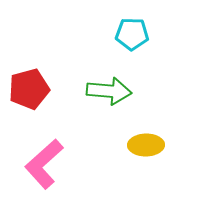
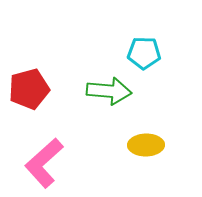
cyan pentagon: moved 12 px right, 19 px down
pink L-shape: moved 1 px up
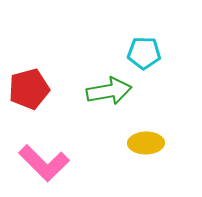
green arrow: rotated 15 degrees counterclockwise
yellow ellipse: moved 2 px up
pink L-shape: rotated 93 degrees counterclockwise
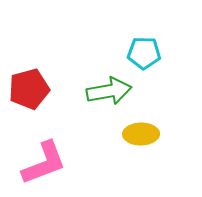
yellow ellipse: moved 5 px left, 9 px up
pink L-shape: rotated 66 degrees counterclockwise
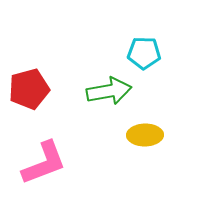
yellow ellipse: moved 4 px right, 1 px down
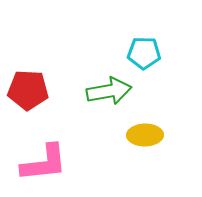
red pentagon: moved 1 px left, 1 px down; rotated 18 degrees clockwise
pink L-shape: rotated 15 degrees clockwise
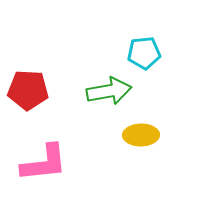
cyan pentagon: rotated 8 degrees counterclockwise
yellow ellipse: moved 4 px left
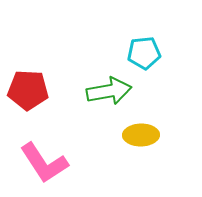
pink L-shape: rotated 63 degrees clockwise
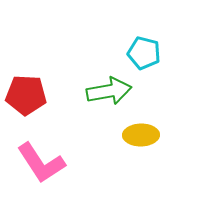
cyan pentagon: rotated 20 degrees clockwise
red pentagon: moved 2 px left, 5 px down
pink L-shape: moved 3 px left
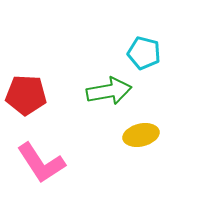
yellow ellipse: rotated 12 degrees counterclockwise
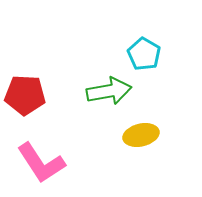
cyan pentagon: moved 1 px down; rotated 16 degrees clockwise
red pentagon: moved 1 px left
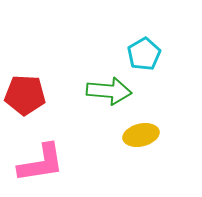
cyan pentagon: rotated 12 degrees clockwise
green arrow: rotated 15 degrees clockwise
pink L-shape: rotated 66 degrees counterclockwise
